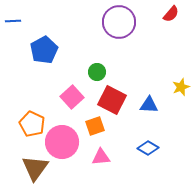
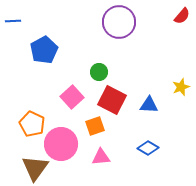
red semicircle: moved 11 px right, 2 px down
green circle: moved 2 px right
pink circle: moved 1 px left, 2 px down
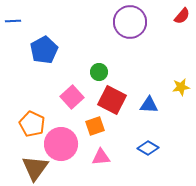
purple circle: moved 11 px right
yellow star: rotated 12 degrees clockwise
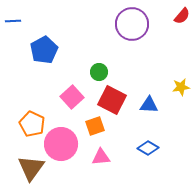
purple circle: moved 2 px right, 2 px down
brown triangle: moved 4 px left
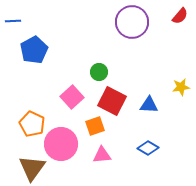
red semicircle: moved 2 px left
purple circle: moved 2 px up
blue pentagon: moved 10 px left
red square: moved 1 px down
pink triangle: moved 1 px right, 2 px up
brown triangle: moved 1 px right
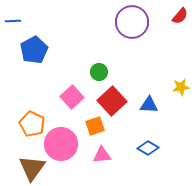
red square: rotated 20 degrees clockwise
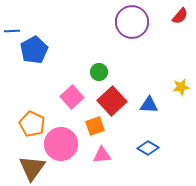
blue line: moved 1 px left, 10 px down
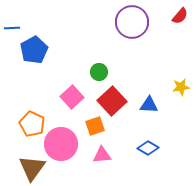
blue line: moved 3 px up
